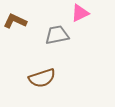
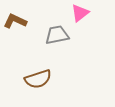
pink triangle: rotated 12 degrees counterclockwise
brown semicircle: moved 4 px left, 1 px down
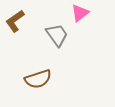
brown L-shape: rotated 60 degrees counterclockwise
gray trapezoid: rotated 65 degrees clockwise
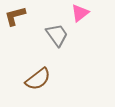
brown L-shape: moved 5 px up; rotated 20 degrees clockwise
brown semicircle: rotated 20 degrees counterclockwise
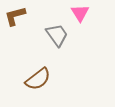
pink triangle: rotated 24 degrees counterclockwise
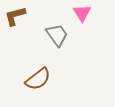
pink triangle: moved 2 px right
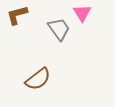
brown L-shape: moved 2 px right, 1 px up
gray trapezoid: moved 2 px right, 6 px up
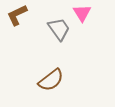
brown L-shape: rotated 10 degrees counterclockwise
brown semicircle: moved 13 px right, 1 px down
